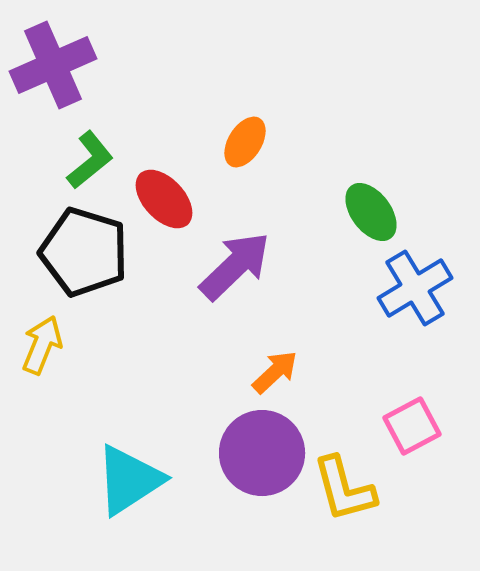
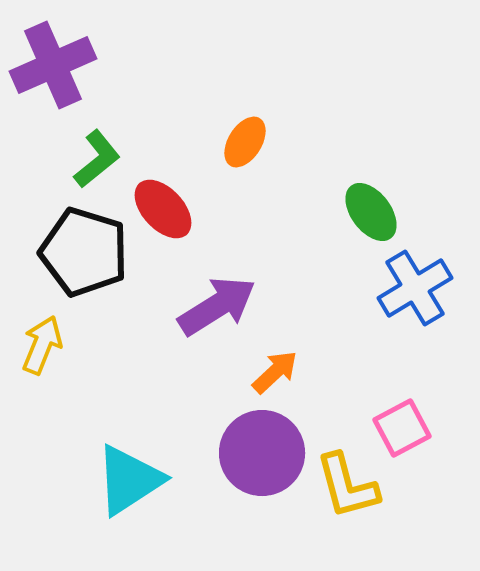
green L-shape: moved 7 px right, 1 px up
red ellipse: moved 1 px left, 10 px down
purple arrow: moved 18 px left, 40 px down; rotated 12 degrees clockwise
pink square: moved 10 px left, 2 px down
yellow L-shape: moved 3 px right, 3 px up
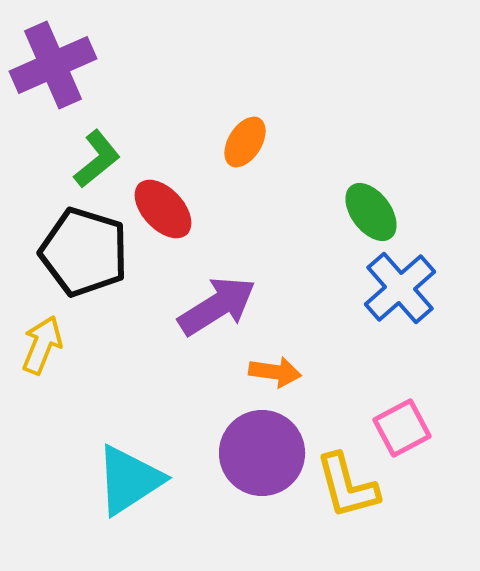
blue cross: moved 15 px left; rotated 10 degrees counterclockwise
orange arrow: rotated 51 degrees clockwise
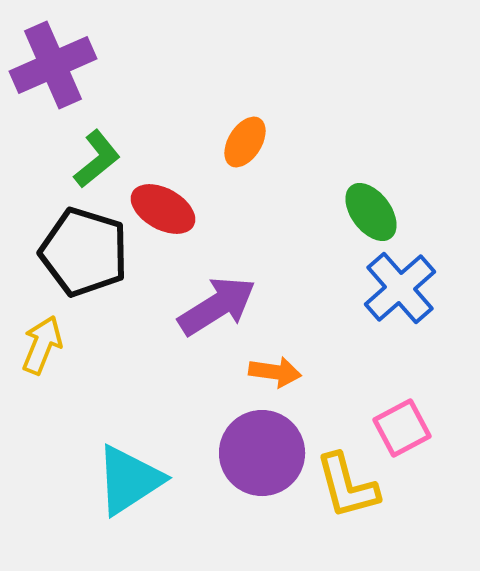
red ellipse: rotated 18 degrees counterclockwise
